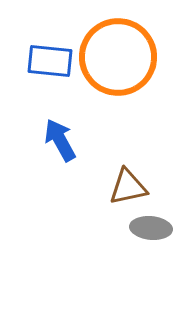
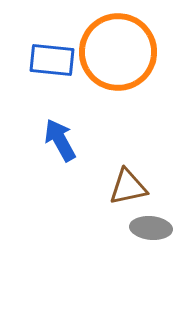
orange circle: moved 5 px up
blue rectangle: moved 2 px right, 1 px up
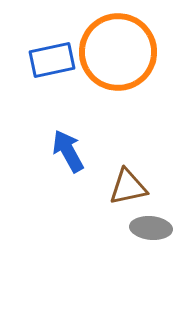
blue rectangle: rotated 18 degrees counterclockwise
blue arrow: moved 8 px right, 11 px down
